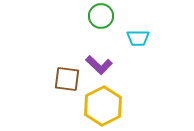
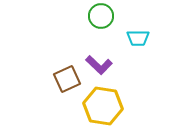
brown square: rotated 32 degrees counterclockwise
yellow hexagon: rotated 24 degrees counterclockwise
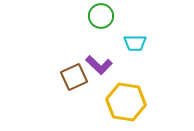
cyan trapezoid: moved 3 px left, 5 px down
brown square: moved 7 px right, 2 px up
yellow hexagon: moved 23 px right, 4 px up
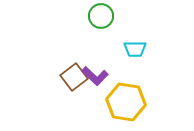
cyan trapezoid: moved 6 px down
purple L-shape: moved 4 px left, 11 px down
brown square: rotated 12 degrees counterclockwise
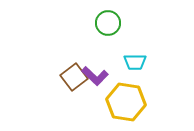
green circle: moved 7 px right, 7 px down
cyan trapezoid: moved 13 px down
